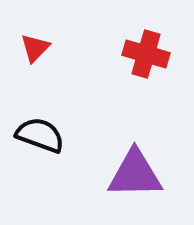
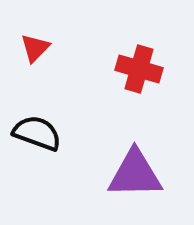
red cross: moved 7 px left, 15 px down
black semicircle: moved 3 px left, 2 px up
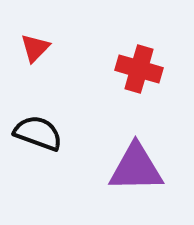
black semicircle: moved 1 px right
purple triangle: moved 1 px right, 6 px up
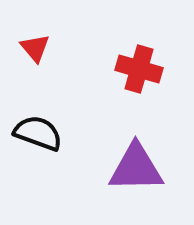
red triangle: rotated 24 degrees counterclockwise
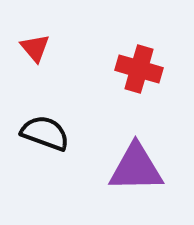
black semicircle: moved 7 px right
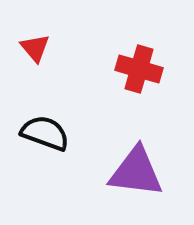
purple triangle: moved 4 px down; rotated 8 degrees clockwise
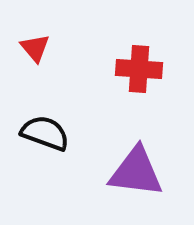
red cross: rotated 12 degrees counterclockwise
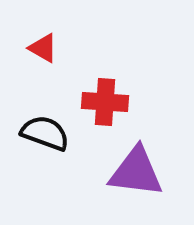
red triangle: moved 8 px right; rotated 20 degrees counterclockwise
red cross: moved 34 px left, 33 px down
